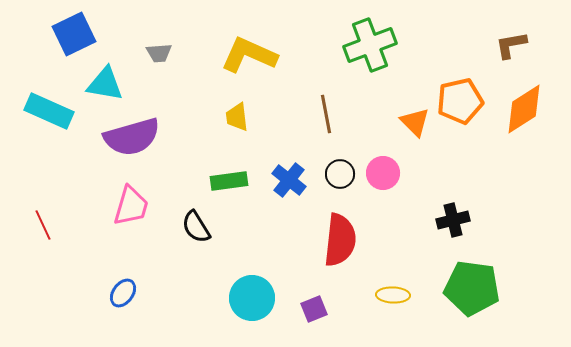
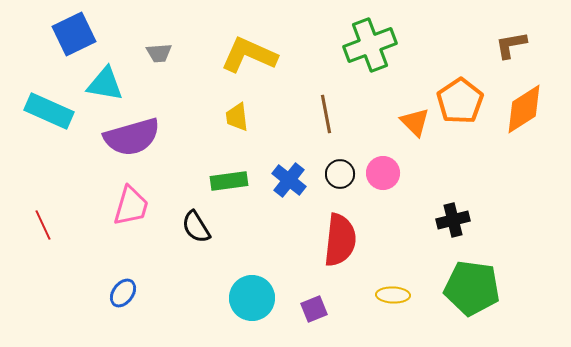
orange pentagon: rotated 21 degrees counterclockwise
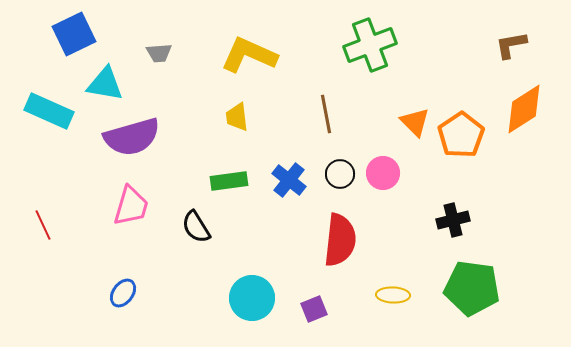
orange pentagon: moved 1 px right, 34 px down
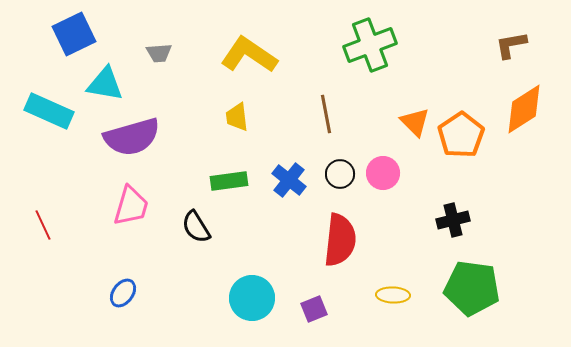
yellow L-shape: rotated 10 degrees clockwise
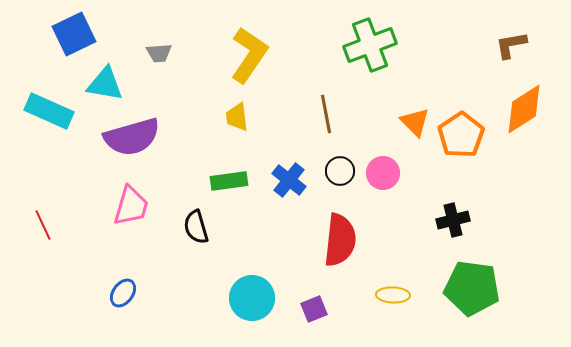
yellow L-shape: rotated 90 degrees clockwise
black circle: moved 3 px up
black semicircle: rotated 16 degrees clockwise
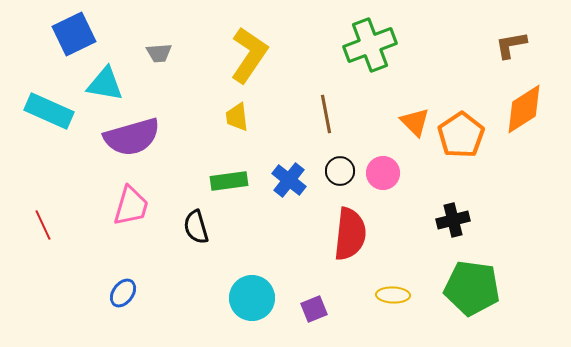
red semicircle: moved 10 px right, 6 px up
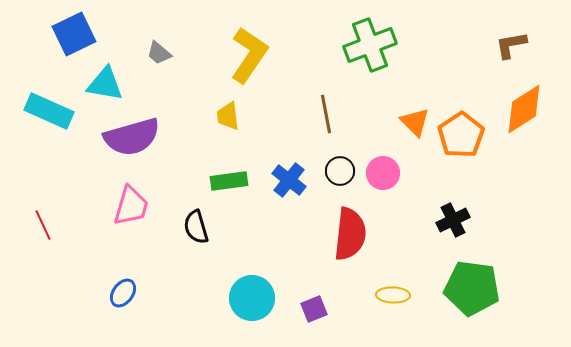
gray trapezoid: rotated 44 degrees clockwise
yellow trapezoid: moved 9 px left, 1 px up
black cross: rotated 12 degrees counterclockwise
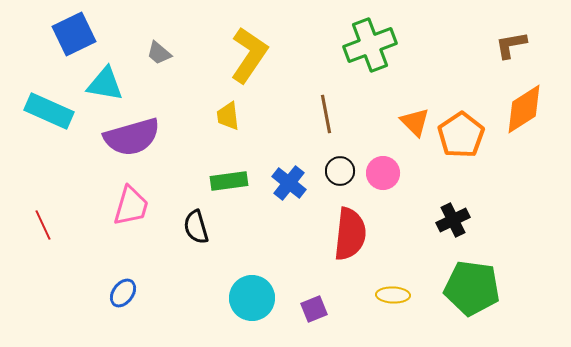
blue cross: moved 3 px down
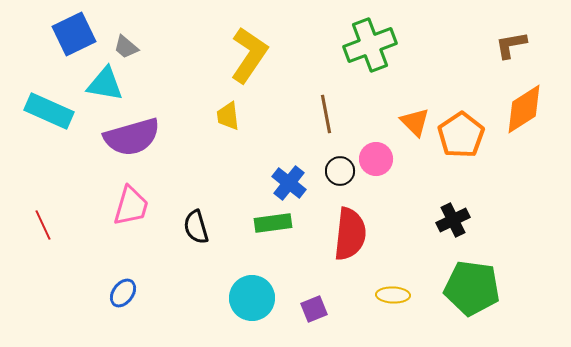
gray trapezoid: moved 33 px left, 6 px up
pink circle: moved 7 px left, 14 px up
green rectangle: moved 44 px right, 42 px down
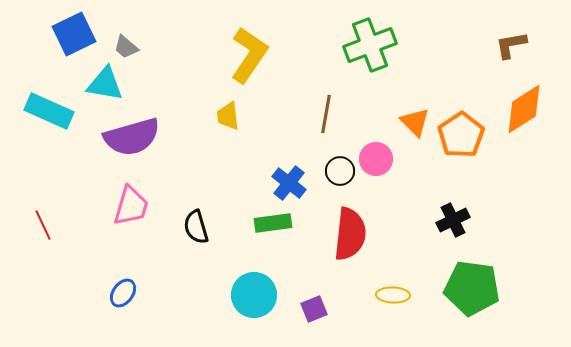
brown line: rotated 21 degrees clockwise
cyan circle: moved 2 px right, 3 px up
